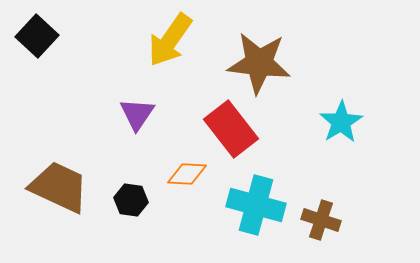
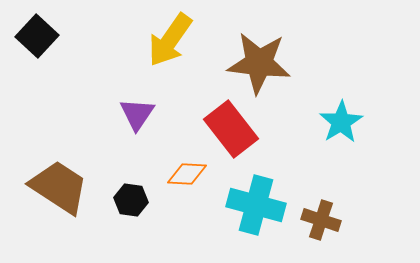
brown trapezoid: rotated 8 degrees clockwise
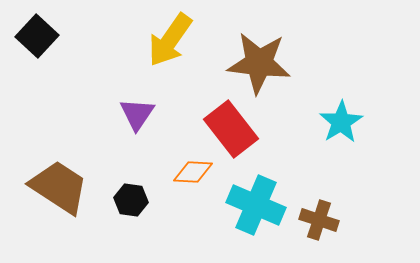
orange diamond: moved 6 px right, 2 px up
cyan cross: rotated 8 degrees clockwise
brown cross: moved 2 px left
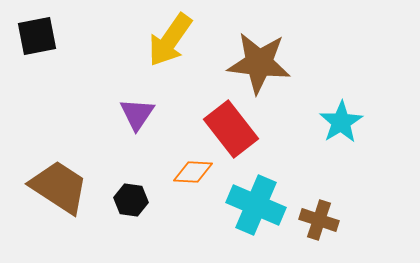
black square: rotated 36 degrees clockwise
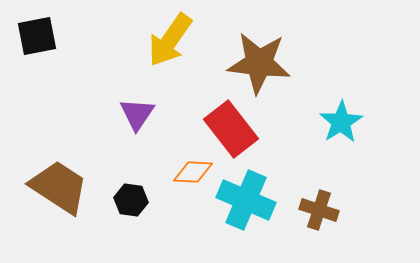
cyan cross: moved 10 px left, 5 px up
brown cross: moved 10 px up
